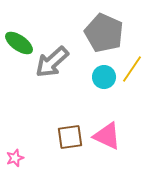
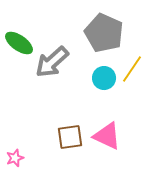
cyan circle: moved 1 px down
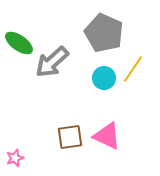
yellow line: moved 1 px right
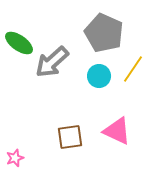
cyan circle: moved 5 px left, 2 px up
pink triangle: moved 10 px right, 5 px up
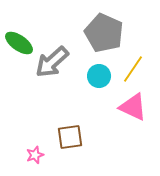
pink triangle: moved 16 px right, 24 px up
pink star: moved 20 px right, 3 px up
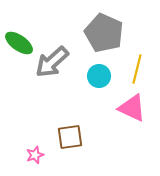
yellow line: moved 4 px right; rotated 20 degrees counterclockwise
pink triangle: moved 1 px left, 1 px down
